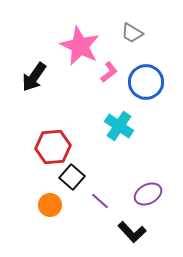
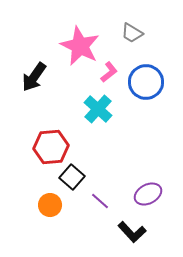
cyan cross: moved 21 px left, 17 px up; rotated 8 degrees clockwise
red hexagon: moved 2 px left
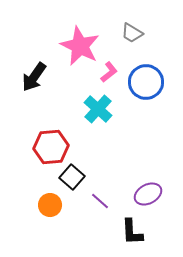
black L-shape: rotated 40 degrees clockwise
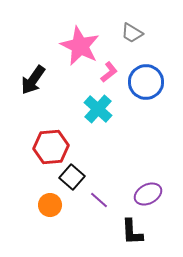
black arrow: moved 1 px left, 3 px down
purple line: moved 1 px left, 1 px up
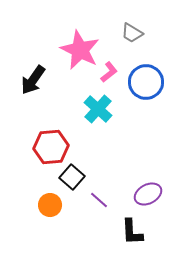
pink star: moved 4 px down
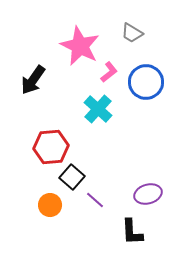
pink star: moved 4 px up
purple ellipse: rotated 12 degrees clockwise
purple line: moved 4 px left
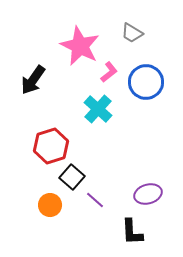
red hexagon: moved 1 px up; rotated 12 degrees counterclockwise
